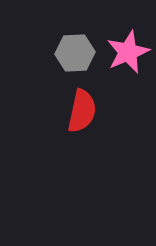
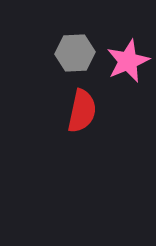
pink star: moved 9 px down
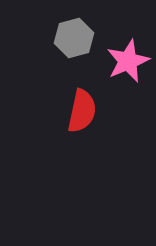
gray hexagon: moved 1 px left, 15 px up; rotated 12 degrees counterclockwise
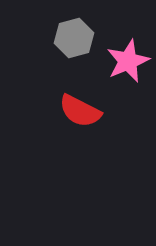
red semicircle: moved 2 px left; rotated 105 degrees clockwise
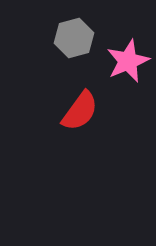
red semicircle: rotated 81 degrees counterclockwise
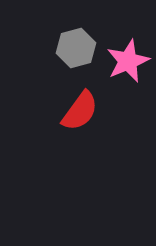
gray hexagon: moved 2 px right, 10 px down
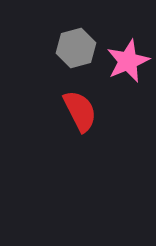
red semicircle: rotated 63 degrees counterclockwise
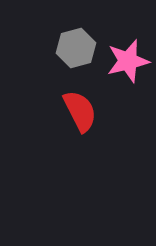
pink star: rotated 9 degrees clockwise
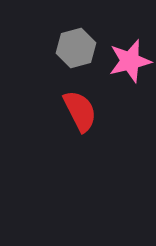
pink star: moved 2 px right
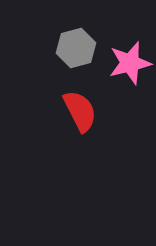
pink star: moved 2 px down
